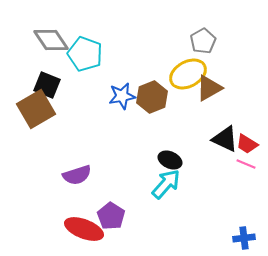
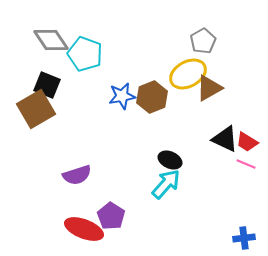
red trapezoid: moved 2 px up
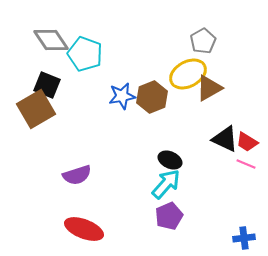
purple pentagon: moved 58 px right; rotated 16 degrees clockwise
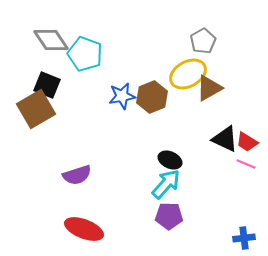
purple pentagon: rotated 24 degrees clockwise
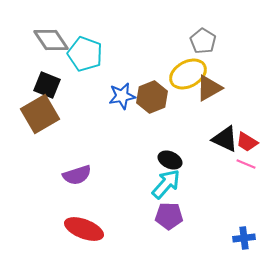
gray pentagon: rotated 10 degrees counterclockwise
brown square: moved 4 px right, 5 px down
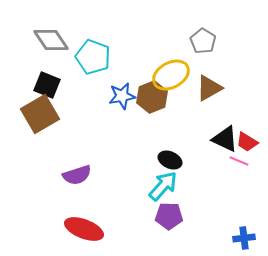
cyan pentagon: moved 8 px right, 3 px down
yellow ellipse: moved 17 px left, 1 px down
pink line: moved 7 px left, 3 px up
cyan arrow: moved 3 px left, 2 px down
